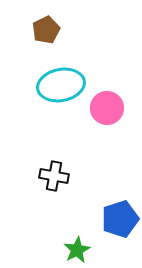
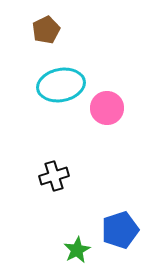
black cross: rotated 28 degrees counterclockwise
blue pentagon: moved 11 px down
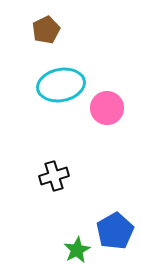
blue pentagon: moved 5 px left, 1 px down; rotated 12 degrees counterclockwise
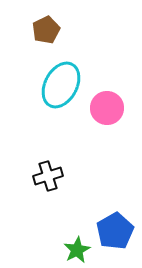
cyan ellipse: rotated 51 degrees counterclockwise
black cross: moved 6 px left
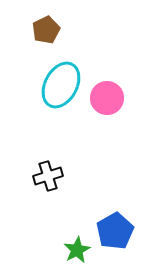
pink circle: moved 10 px up
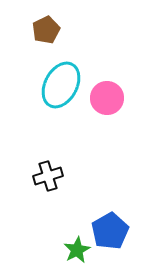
blue pentagon: moved 5 px left
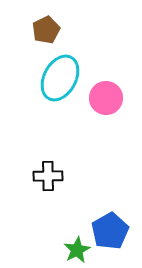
cyan ellipse: moved 1 px left, 7 px up
pink circle: moved 1 px left
black cross: rotated 16 degrees clockwise
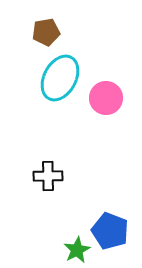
brown pentagon: moved 2 px down; rotated 16 degrees clockwise
blue pentagon: rotated 21 degrees counterclockwise
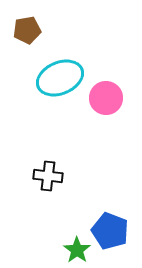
brown pentagon: moved 19 px left, 2 px up
cyan ellipse: rotated 39 degrees clockwise
black cross: rotated 8 degrees clockwise
green star: rotated 8 degrees counterclockwise
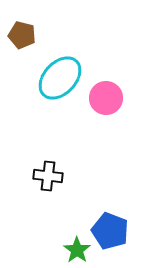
brown pentagon: moved 5 px left, 5 px down; rotated 24 degrees clockwise
cyan ellipse: rotated 24 degrees counterclockwise
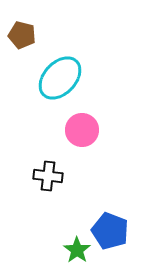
pink circle: moved 24 px left, 32 px down
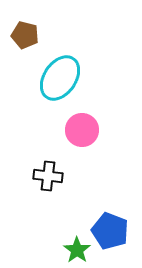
brown pentagon: moved 3 px right
cyan ellipse: rotated 9 degrees counterclockwise
